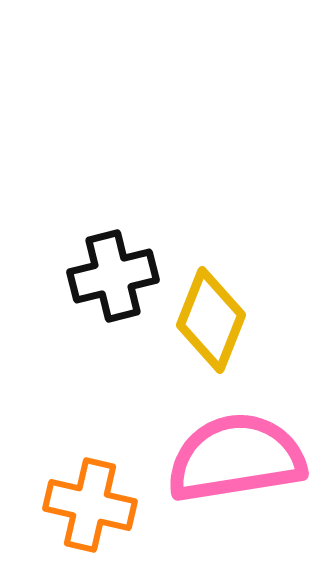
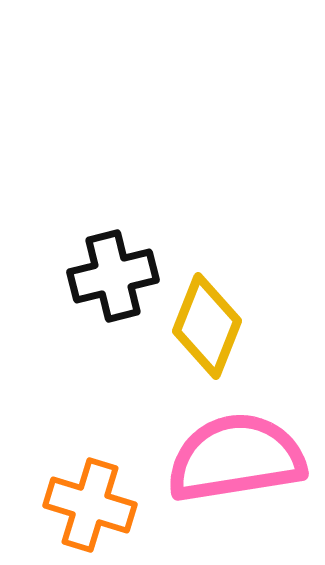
yellow diamond: moved 4 px left, 6 px down
orange cross: rotated 4 degrees clockwise
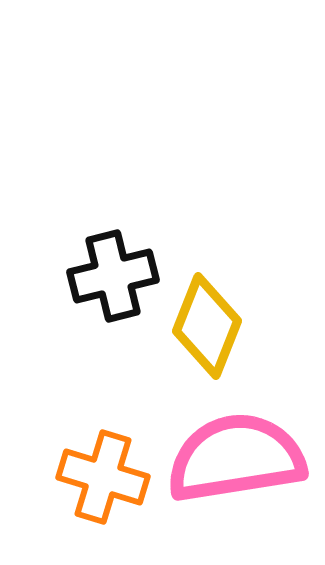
orange cross: moved 13 px right, 28 px up
